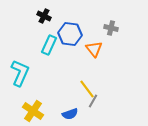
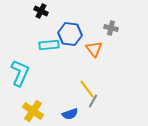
black cross: moved 3 px left, 5 px up
cyan rectangle: rotated 60 degrees clockwise
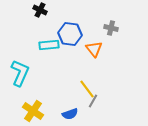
black cross: moved 1 px left, 1 px up
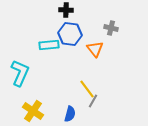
black cross: moved 26 px right; rotated 24 degrees counterclockwise
orange triangle: moved 1 px right
blue semicircle: rotated 56 degrees counterclockwise
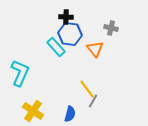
black cross: moved 7 px down
cyan rectangle: moved 7 px right, 2 px down; rotated 54 degrees clockwise
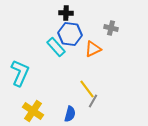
black cross: moved 4 px up
orange triangle: moved 2 px left; rotated 42 degrees clockwise
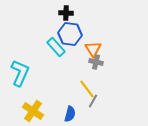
gray cross: moved 15 px left, 34 px down
orange triangle: rotated 36 degrees counterclockwise
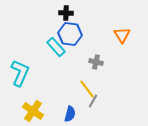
orange triangle: moved 29 px right, 14 px up
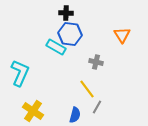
cyan rectangle: rotated 18 degrees counterclockwise
gray line: moved 4 px right, 6 px down
blue semicircle: moved 5 px right, 1 px down
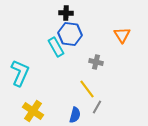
cyan rectangle: rotated 30 degrees clockwise
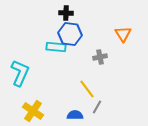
orange triangle: moved 1 px right, 1 px up
cyan rectangle: rotated 54 degrees counterclockwise
gray cross: moved 4 px right, 5 px up; rotated 24 degrees counterclockwise
blue semicircle: rotated 105 degrees counterclockwise
